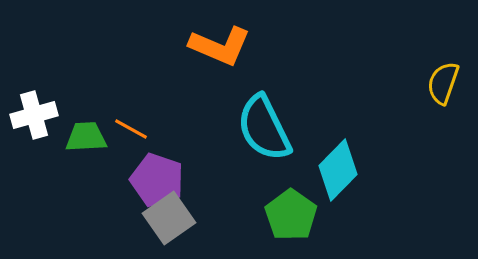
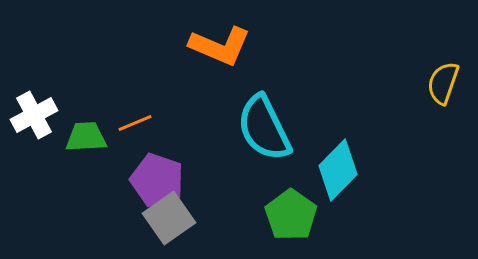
white cross: rotated 12 degrees counterclockwise
orange line: moved 4 px right, 6 px up; rotated 52 degrees counterclockwise
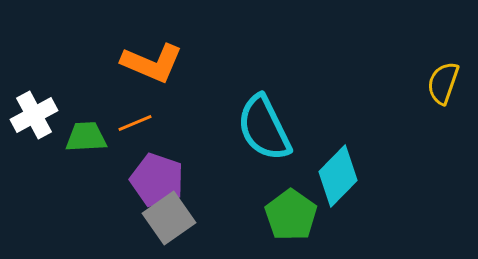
orange L-shape: moved 68 px left, 17 px down
cyan diamond: moved 6 px down
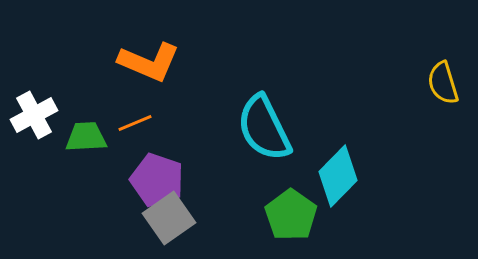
orange L-shape: moved 3 px left, 1 px up
yellow semicircle: rotated 36 degrees counterclockwise
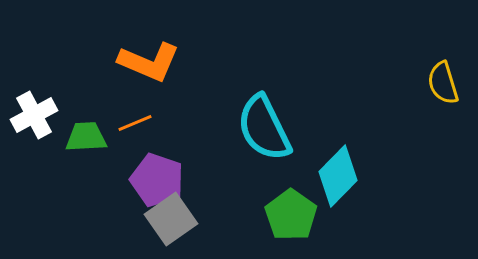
gray square: moved 2 px right, 1 px down
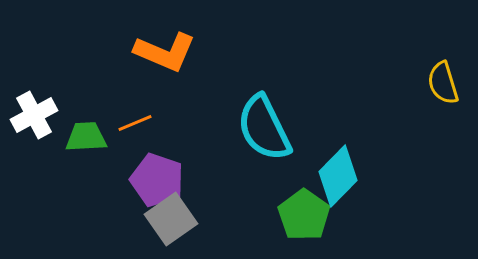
orange L-shape: moved 16 px right, 10 px up
green pentagon: moved 13 px right
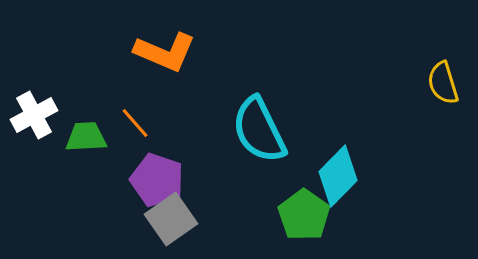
orange line: rotated 72 degrees clockwise
cyan semicircle: moved 5 px left, 2 px down
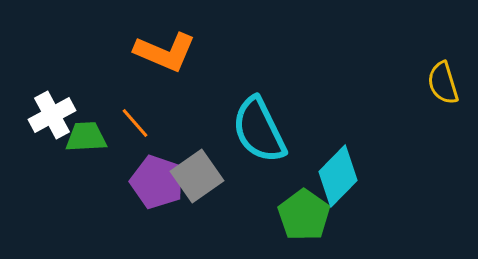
white cross: moved 18 px right
purple pentagon: moved 2 px down
gray square: moved 26 px right, 43 px up
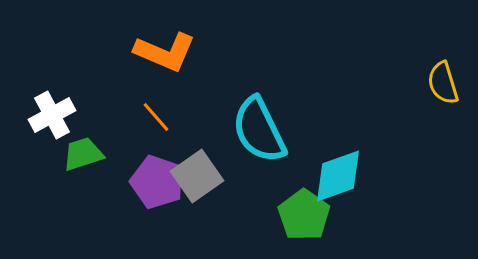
orange line: moved 21 px right, 6 px up
green trapezoid: moved 3 px left, 17 px down; rotated 15 degrees counterclockwise
cyan diamond: rotated 26 degrees clockwise
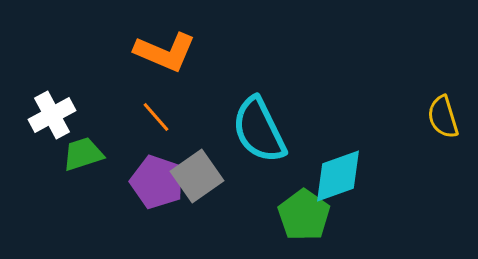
yellow semicircle: moved 34 px down
